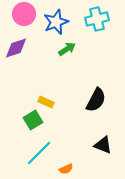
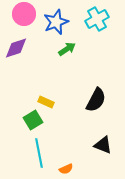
cyan cross: rotated 15 degrees counterclockwise
cyan line: rotated 56 degrees counterclockwise
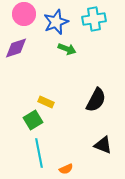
cyan cross: moved 3 px left; rotated 20 degrees clockwise
green arrow: rotated 54 degrees clockwise
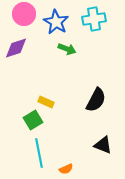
blue star: rotated 20 degrees counterclockwise
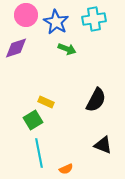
pink circle: moved 2 px right, 1 px down
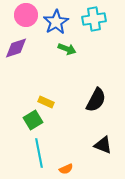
blue star: rotated 10 degrees clockwise
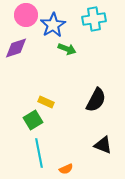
blue star: moved 3 px left, 3 px down
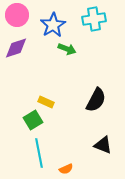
pink circle: moved 9 px left
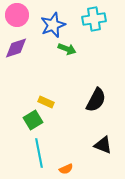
blue star: rotated 10 degrees clockwise
